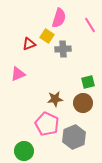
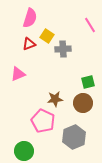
pink semicircle: moved 29 px left
pink pentagon: moved 4 px left, 3 px up
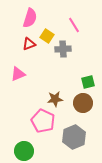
pink line: moved 16 px left
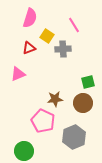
red triangle: moved 4 px down
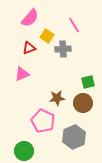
pink semicircle: rotated 24 degrees clockwise
pink triangle: moved 4 px right
brown star: moved 2 px right, 1 px up
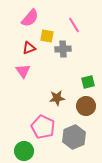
yellow square: rotated 24 degrees counterclockwise
pink triangle: moved 1 px right, 3 px up; rotated 42 degrees counterclockwise
brown circle: moved 3 px right, 3 px down
pink pentagon: moved 6 px down
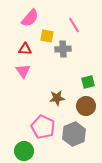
red triangle: moved 4 px left, 1 px down; rotated 24 degrees clockwise
gray hexagon: moved 3 px up
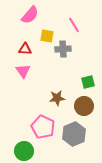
pink semicircle: moved 3 px up
brown circle: moved 2 px left
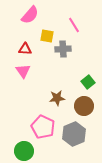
green square: rotated 24 degrees counterclockwise
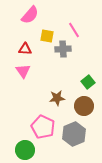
pink line: moved 5 px down
green circle: moved 1 px right, 1 px up
